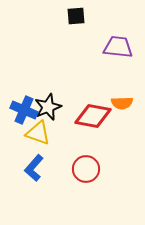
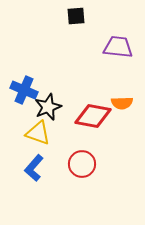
blue cross: moved 20 px up
red circle: moved 4 px left, 5 px up
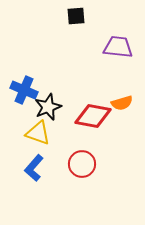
orange semicircle: rotated 15 degrees counterclockwise
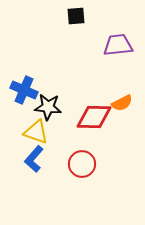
purple trapezoid: moved 2 px up; rotated 12 degrees counterclockwise
orange semicircle: rotated 10 degrees counterclockwise
black star: rotated 28 degrees clockwise
red diamond: moved 1 px right, 1 px down; rotated 9 degrees counterclockwise
yellow triangle: moved 2 px left, 1 px up
blue L-shape: moved 9 px up
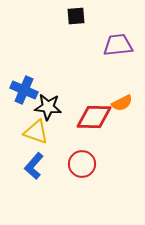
blue L-shape: moved 7 px down
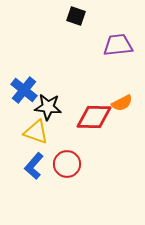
black square: rotated 24 degrees clockwise
blue cross: rotated 16 degrees clockwise
red circle: moved 15 px left
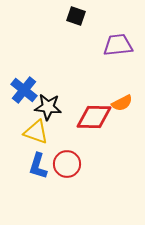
blue L-shape: moved 4 px right; rotated 24 degrees counterclockwise
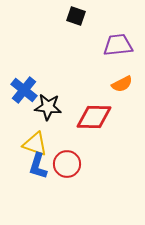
orange semicircle: moved 19 px up
yellow triangle: moved 1 px left, 12 px down
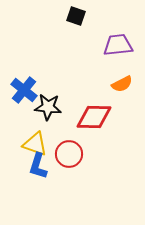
red circle: moved 2 px right, 10 px up
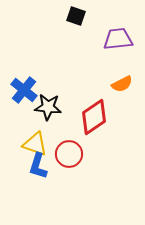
purple trapezoid: moved 6 px up
red diamond: rotated 36 degrees counterclockwise
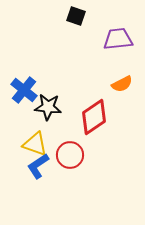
red circle: moved 1 px right, 1 px down
blue L-shape: rotated 40 degrees clockwise
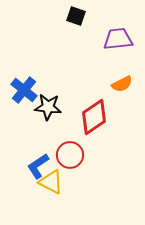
yellow triangle: moved 16 px right, 38 px down; rotated 8 degrees clockwise
